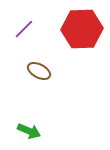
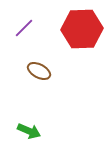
purple line: moved 1 px up
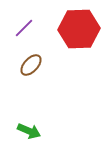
red hexagon: moved 3 px left
brown ellipse: moved 8 px left, 6 px up; rotated 75 degrees counterclockwise
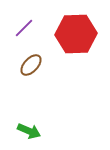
red hexagon: moved 3 px left, 5 px down
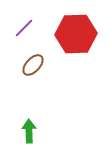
brown ellipse: moved 2 px right
green arrow: rotated 115 degrees counterclockwise
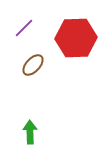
red hexagon: moved 4 px down
green arrow: moved 1 px right, 1 px down
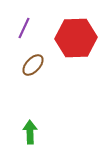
purple line: rotated 20 degrees counterclockwise
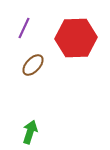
green arrow: rotated 20 degrees clockwise
